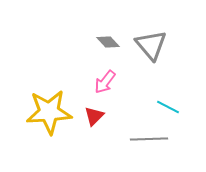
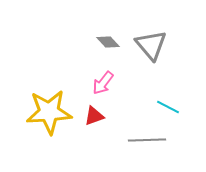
pink arrow: moved 2 px left, 1 px down
red triangle: rotated 25 degrees clockwise
gray line: moved 2 px left, 1 px down
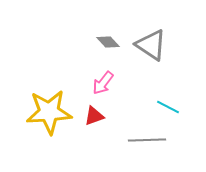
gray triangle: rotated 16 degrees counterclockwise
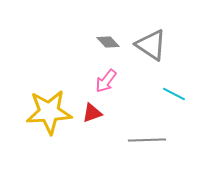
pink arrow: moved 3 px right, 2 px up
cyan line: moved 6 px right, 13 px up
red triangle: moved 2 px left, 3 px up
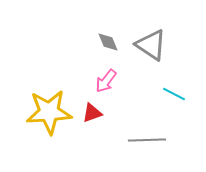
gray diamond: rotated 20 degrees clockwise
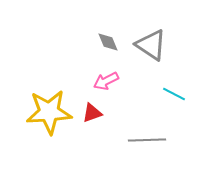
pink arrow: rotated 25 degrees clockwise
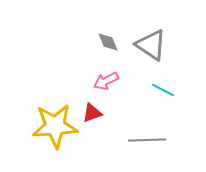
cyan line: moved 11 px left, 4 px up
yellow star: moved 6 px right, 14 px down
